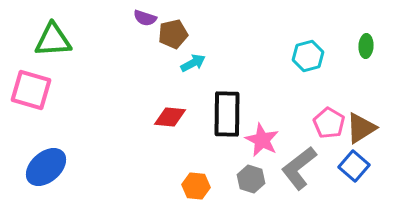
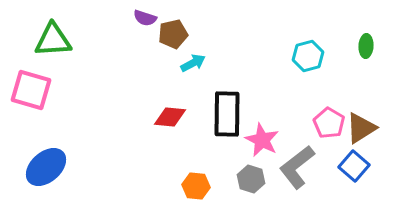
gray L-shape: moved 2 px left, 1 px up
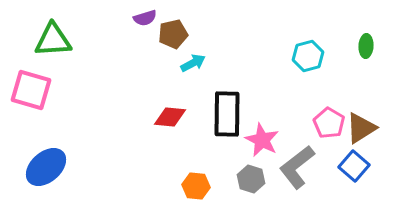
purple semicircle: rotated 35 degrees counterclockwise
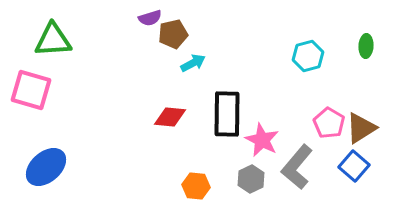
purple semicircle: moved 5 px right
gray L-shape: rotated 12 degrees counterclockwise
gray hexagon: rotated 16 degrees clockwise
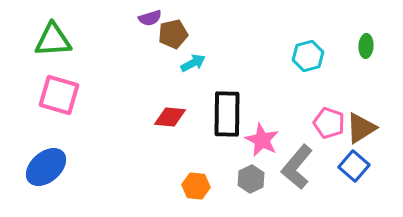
pink square: moved 28 px right, 5 px down
pink pentagon: rotated 12 degrees counterclockwise
